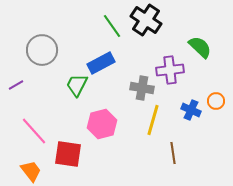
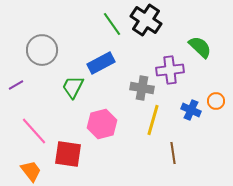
green line: moved 2 px up
green trapezoid: moved 4 px left, 2 px down
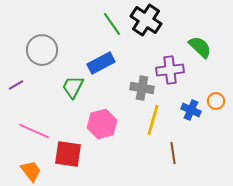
pink line: rotated 24 degrees counterclockwise
